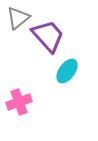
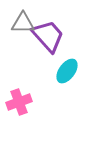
gray triangle: moved 5 px right, 5 px down; rotated 40 degrees clockwise
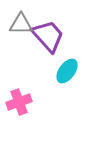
gray triangle: moved 2 px left, 1 px down
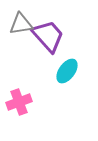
gray triangle: rotated 10 degrees counterclockwise
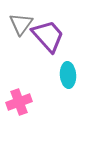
gray triangle: rotated 45 degrees counterclockwise
cyan ellipse: moved 1 px right, 4 px down; rotated 40 degrees counterclockwise
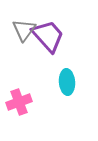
gray triangle: moved 3 px right, 6 px down
cyan ellipse: moved 1 px left, 7 px down
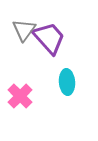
purple trapezoid: moved 1 px right, 2 px down
pink cross: moved 1 px right, 6 px up; rotated 25 degrees counterclockwise
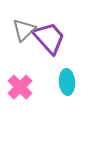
gray triangle: rotated 10 degrees clockwise
pink cross: moved 9 px up
